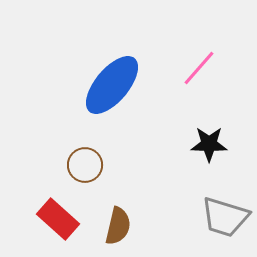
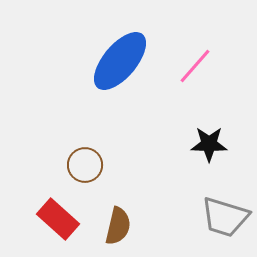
pink line: moved 4 px left, 2 px up
blue ellipse: moved 8 px right, 24 px up
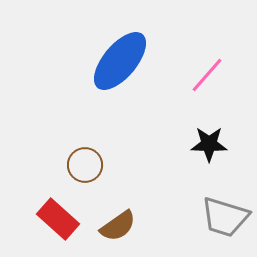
pink line: moved 12 px right, 9 px down
brown semicircle: rotated 42 degrees clockwise
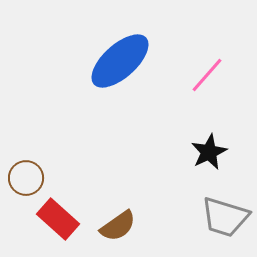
blue ellipse: rotated 8 degrees clockwise
black star: moved 8 px down; rotated 27 degrees counterclockwise
brown circle: moved 59 px left, 13 px down
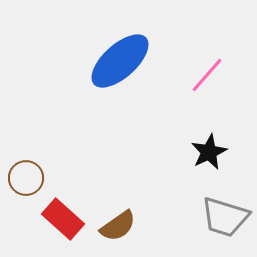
red rectangle: moved 5 px right
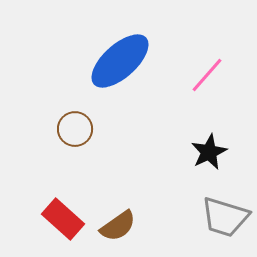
brown circle: moved 49 px right, 49 px up
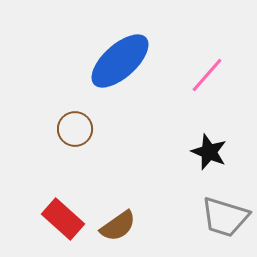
black star: rotated 24 degrees counterclockwise
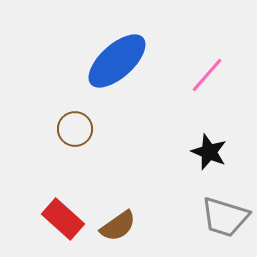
blue ellipse: moved 3 px left
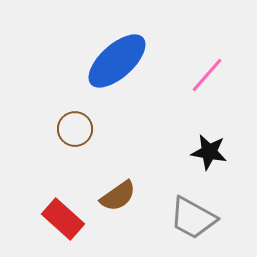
black star: rotated 12 degrees counterclockwise
gray trapezoid: moved 32 px left, 1 px down; rotated 12 degrees clockwise
brown semicircle: moved 30 px up
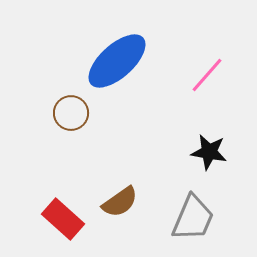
brown circle: moved 4 px left, 16 px up
brown semicircle: moved 2 px right, 6 px down
gray trapezoid: rotated 96 degrees counterclockwise
